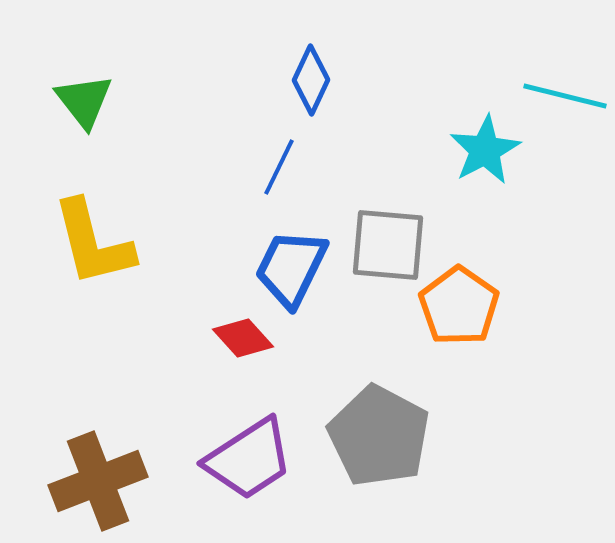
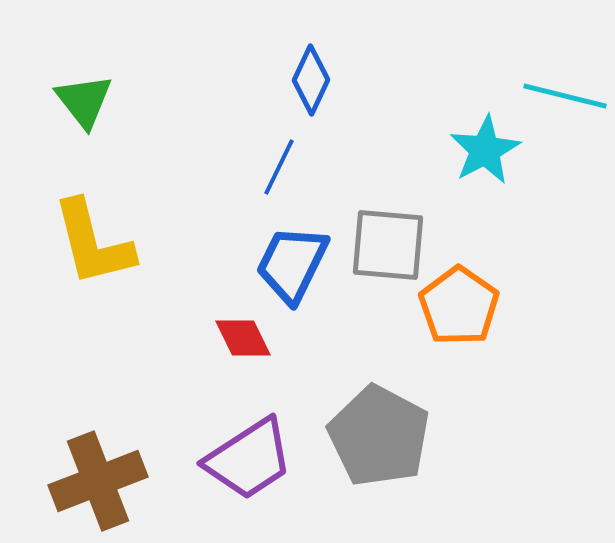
blue trapezoid: moved 1 px right, 4 px up
red diamond: rotated 16 degrees clockwise
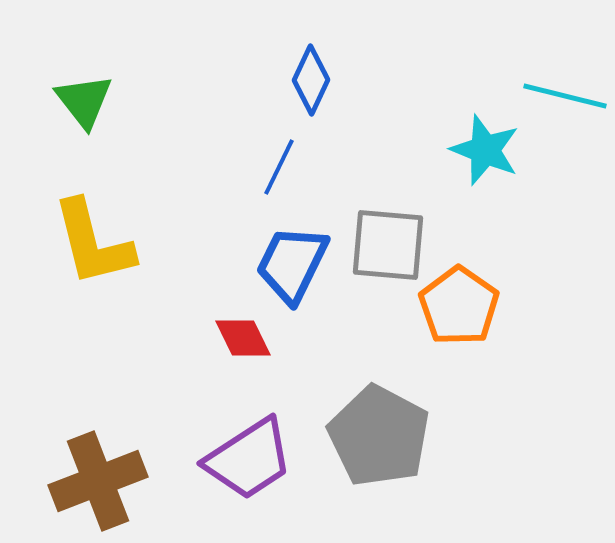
cyan star: rotated 22 degrees counterclockwise
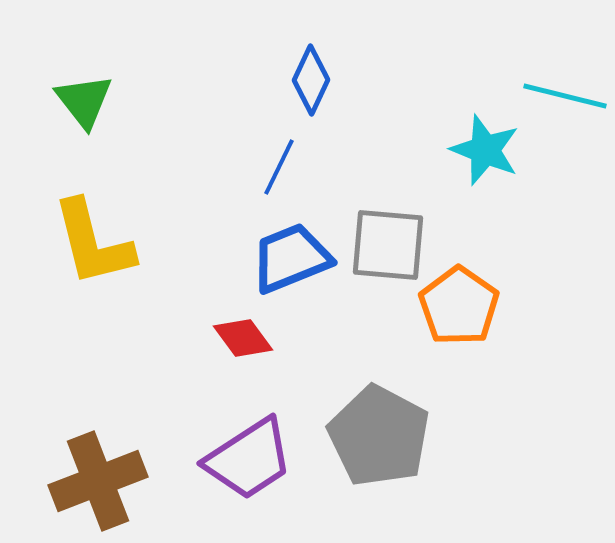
blue trapezoid: moved 1 px left, 6 px up; rotated 42 degrees clockwise
red diamond: rotated 10 degrees counterclockwise
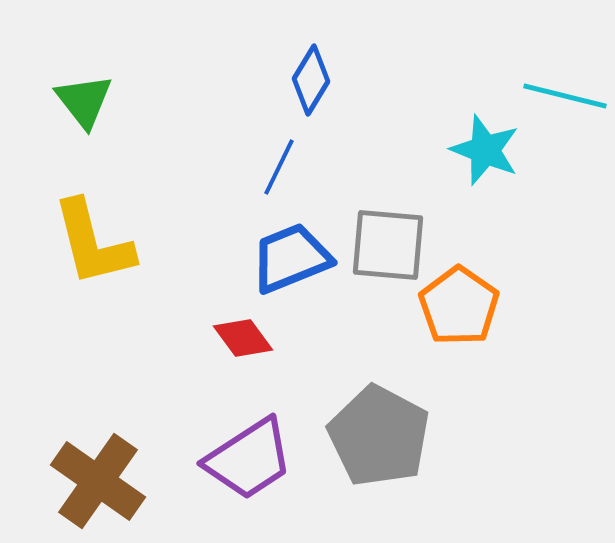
blue diamond: rotated 6 degrees clockwise
brown cross: rotated 34 degrees counterclockwise
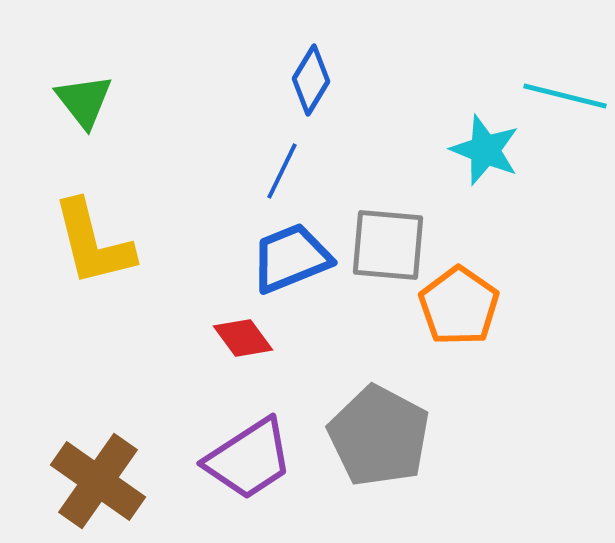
blue line: moved 3 px right, 4 px down
